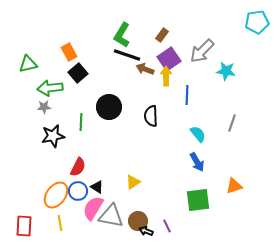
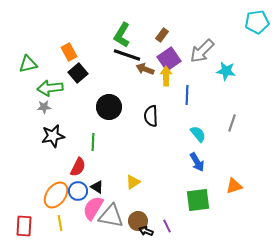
green line: moved 12 px right, 20 px down
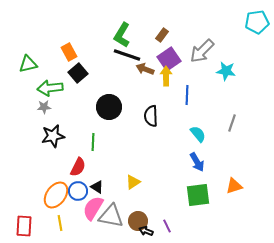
green square: moved 5 px up
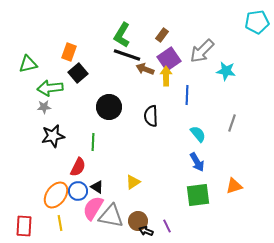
orange rectangle: rotated 48 degrees clockwise
